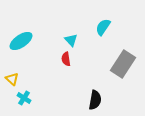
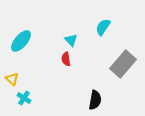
cyan ellipse: rotated 15 degrees counterclockwise
gray rectangle: rotated 8 degrees clockwise
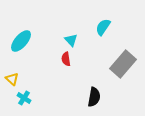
black semicircle: moved 1 px left, 3 px up
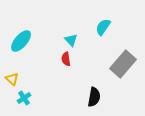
cyan cross: rotated 24 degrees clockwise
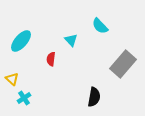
cyan semicircle: moved 3 px left, 1 px up; rotated 78 degrees counterclockwise
red semicircle: moved 15 px left; rotated 16 degrees clockwise
